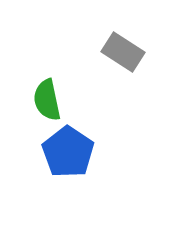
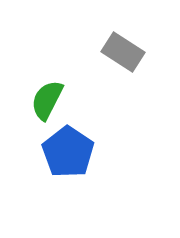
green semicircle: rotated 39 degrees clockwise
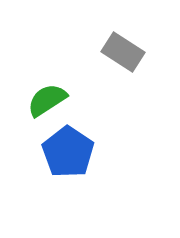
green semicircle: rotated 30 degrees clockwise
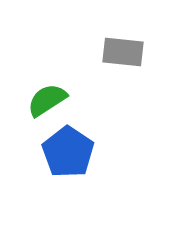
gray rectangle: rotated 27 degrees counterclockwise
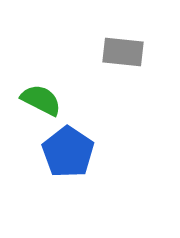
green semicircle: moved 6 px left; rotated 60 degrees clockwise
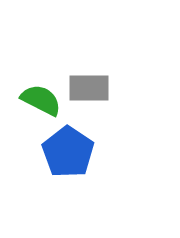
gray rectangle: moved 34 px left, 36 px down; rotated 6 degrees counterclockwise
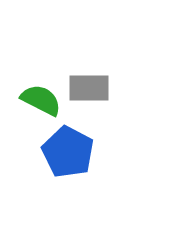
blue pentagon: rotated 6 degrees counterclockwise
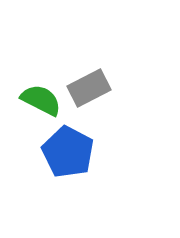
gray rectangle: rotated 27 degrees counterclockwise
